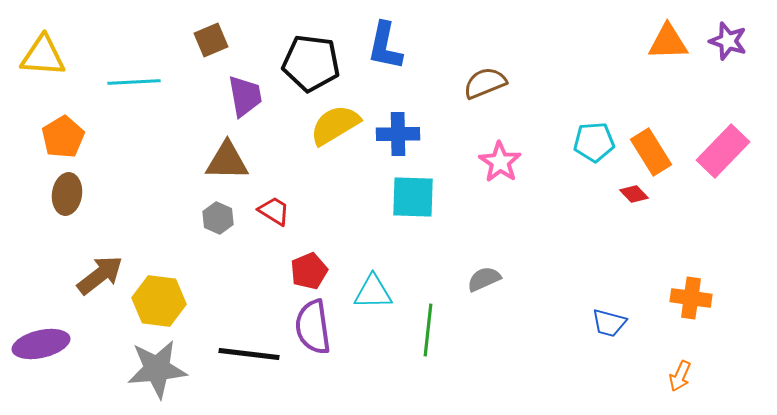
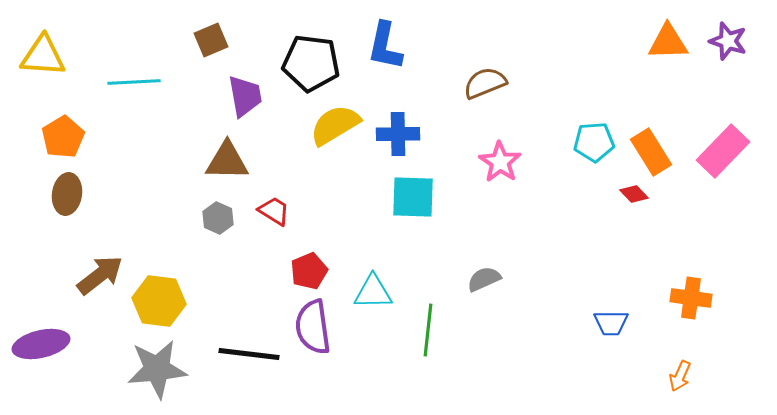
blue trapezoid: moved 2 px right; rotated 15 degrees counterclockwise
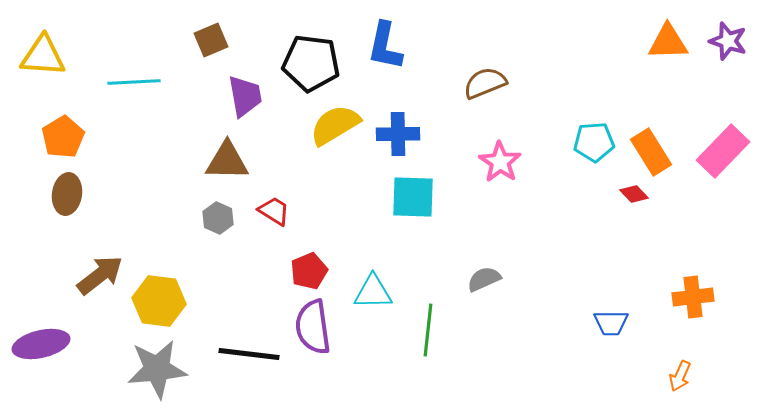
orange cross: moved 2 px right, 1 px up; rotated 15 degrees counterclockwise
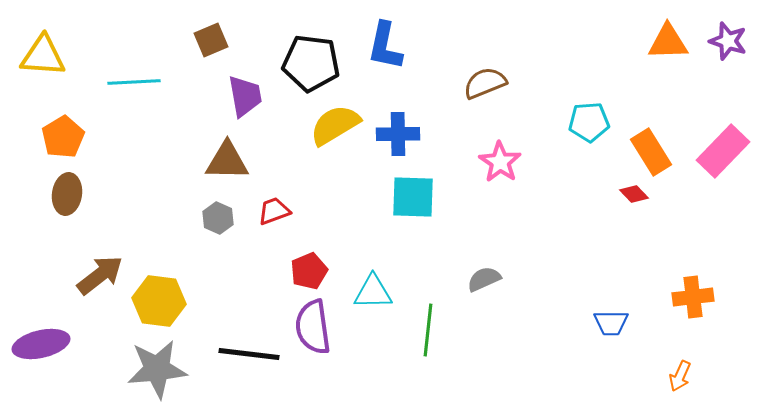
cyan pentagon: moved 5 px left, 20 px up
red trapezoid: rotated 52 degrees counterclockwise
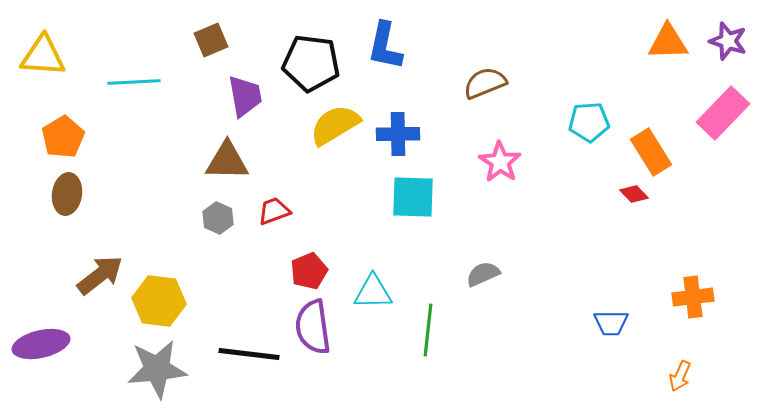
pink rectangle: moved 38 px up
gray semicircle: moved 1 px left, 5 px up
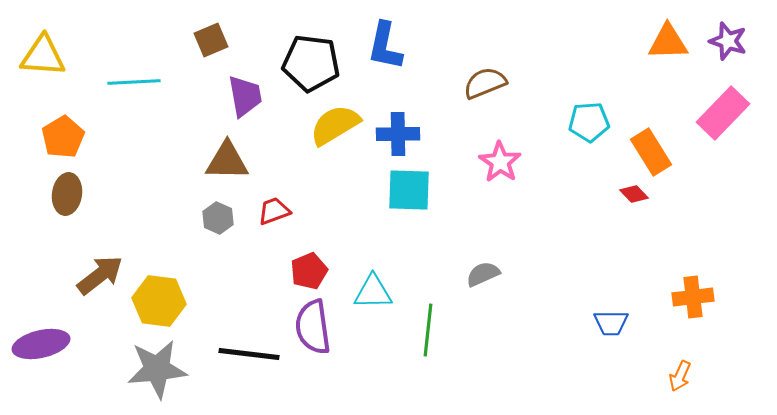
cyan square: moved 4 px left, 7 px up
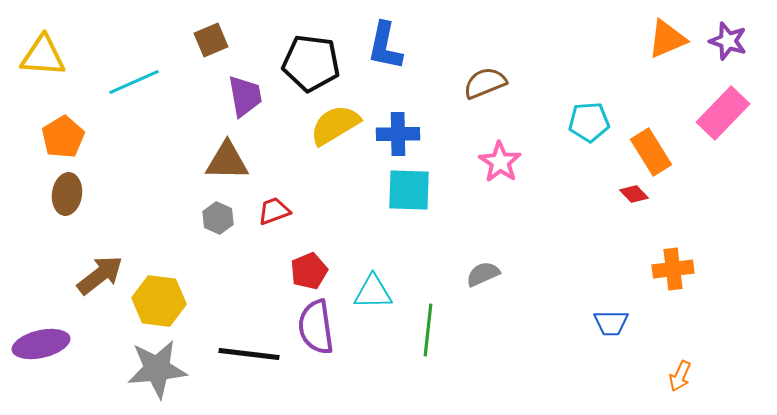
orange triangle: moved 1 px left, 3 px up; rotated 21 degrees counterclockwise
cyan line: rotated 21 degrees counterclockwise
orange cross: moved 20 px left, 28 px up
purple semicircle: moved 3 px right
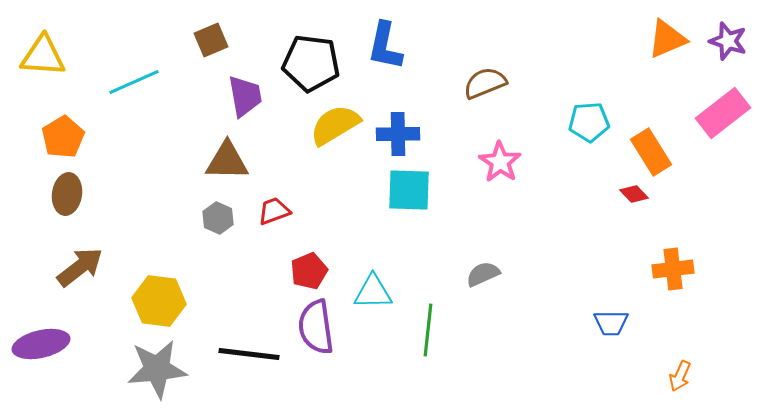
pink rectangle: rotated 8 degrees clockwise
brown arrow: moved 20 px left, 8 px up
